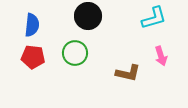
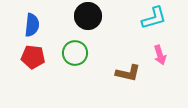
pink arrow: moved 1 px left, 1 px up
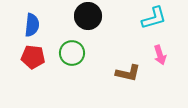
green circle: moved 3 px left
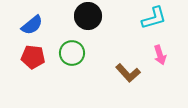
blue semicircle: rotated 45 degrees clockwise
brown L-shape: rotated 35 degrees clockwise
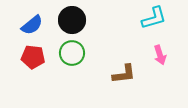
black circle: moved 16 px left, 4 px down
brown L-shape: moved 4 px left, 1 px down; rotated 55 degrees counterclockwise
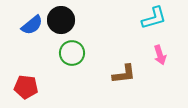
black circle: moved 11 px left
red pentagon: moved 7 px left, 30 px down
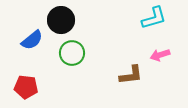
blue semicircle: moved 15 px down
pink arrow: rotated 90 degrees clockwise
brown L-shape: moved 7 px right, 1 px down
